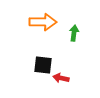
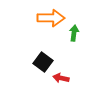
orange arrow: moved 8 px right, 4 px up
black square: moved 3 px up; rotated 30 degrees clockwise
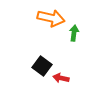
orange arrow: rotated 12 degrees clockwise
black square: moved 1 px left, 4 px down
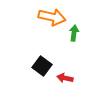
orange arrow: moved 1 px right, 1 px up
red arrow: moved 4 px right
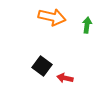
green arrow: moved 13 px right, 8 px up
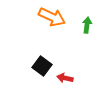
orange arrow: rotated 12 degrees clockwise
